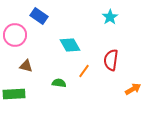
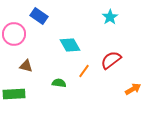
pink circle: moved 1 px left, 1 px up
red semicircle: rotated 45 degrees clockwise
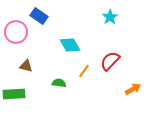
pink circle: moved 2 px right, 2 px up
red semicircle: moved 1 px left, 1 px down; rotated 10 degrees counterclockwise
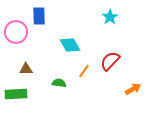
blue rectangle: rotated 54 degrees clockwise
brown triangle: moved 3 px down; rotated 16 degrees counterclockwise
green rectangle: moved 2 px right
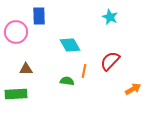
cyan star: rotated 14 degrees counterclockwise
orange line: rotated 24 degrees counterclockwise
green semicircle: moved 8 px right, 2 px up
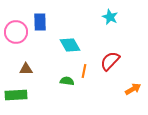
blue rectangle: moved 1 px right, 6 px down
green rectangle: moved 1 px down
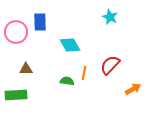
red semicircle: moved 4 px down
orange line: moved 2 px down
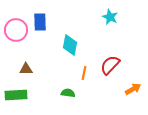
pink circle: moved 2 px up
cyan diamond: rotated 40 degrees clockwise
green semicircle: moved 1 px right, 12 px down
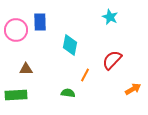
red semicircle: moved 2 px right, 5 px up
orange line: moved 1 px right, 2 px down; rotated 16 degrees clockwise
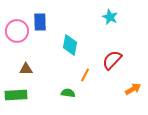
pink circle: moved 1 px right, 1 px down
